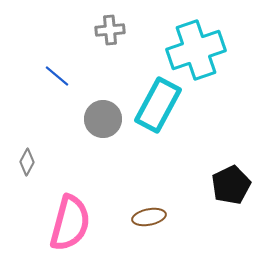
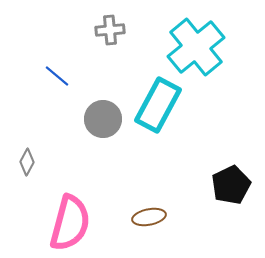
cyan cross: moved 3 px up; rotated 20 degrees counterclockwise
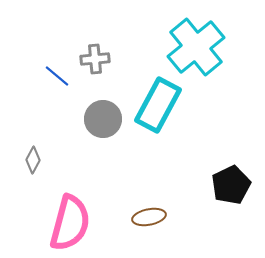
gray cross: moved 15 px left, 29 px down
gray diamond: moved 6 px right, 2 px up
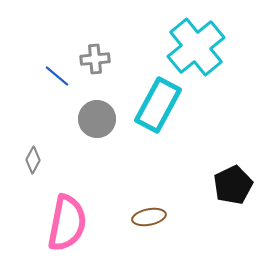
gray circle: moved 6 px left
black pentagon: moved 2 px right
pink semicircle: moved 3 px left; rotated 4 degrees counterclockwise
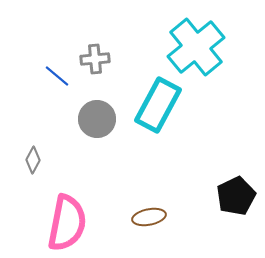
black pentagon: moved 3 px right, 11 px down
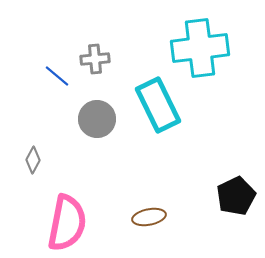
cyan cross: moved 4 px right, 1 px down; rotated 32 degrees clockwise
cyan rectangle: rotated 54 degrees counterclockwise
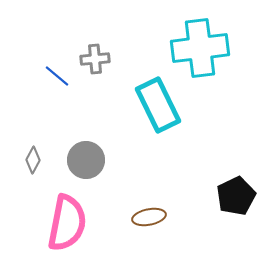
gray circle: moved 11 px left, 41 px down
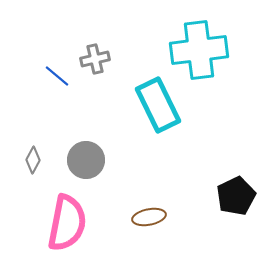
cyan cross: moved 1 px left, 2 px down
gray cross: rotated 8 degrees counterclockwise
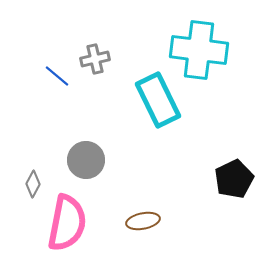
cyan cross: rotated 14 degrees clockwise
cyan rectangle: moved 5 px up
gray diamond: moved 24 px down
black pentagon: moved 2 px left, 17 px up
brown ellipse: moved 6 px left, 4 px down
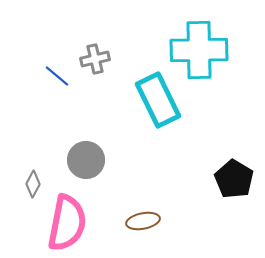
cyan cross: rotated 8 degrees counterclockwise
black pentagon: rotated 15 degrees counterclockwise
